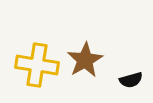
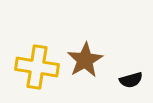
yellow cross: moved 2 px down
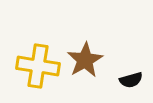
yellow cross: moved 1 px right, 1 px up
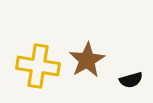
brown star: moved 2 px right
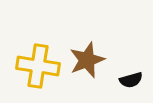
brown star: rotated 9 degrees clockwise
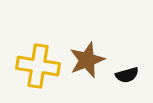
black semicircle: moved 4 px left, 5 px up
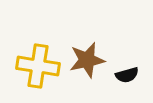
brown star: rotated 9 degrees clockwise
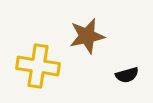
brown star: moved 24 px up
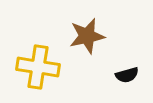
yellow cross: moved 1 px down
